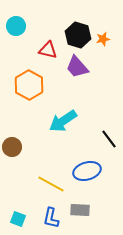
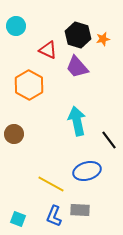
red triangle: rotated 12 degrees clockwise
cyan arrow: moved 14 px right; rotated 112 degrees clockwise
black line: moved 1 px down
brown circle: moved 2 px right, 13 px up
blue L-shape: moved 3 px right, 2 px up; rotated 10 degrees clockwise
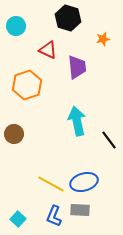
black hexagon: moved 10 px left, 17 px up
purple trapezoid: rotated 145 degrees counterclockwise
orange hexagon: moved 2 px left; rotated 12 degrees clockwise
blue ellipse: moved 3 px left, 11 px down
cyan square: rotated 21 degrees clockwise
